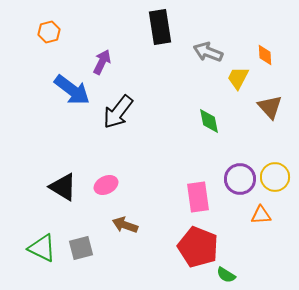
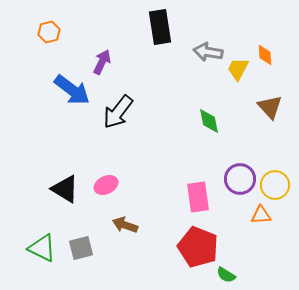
gray arrow: rotated 12 degrees counterclockwise
yellow trapezoid: moved 9 px up
yellow circle: moved 8 px down
black triangle: moved 2 px right, 2 px down
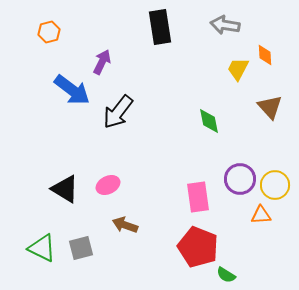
gray arrow: moved 17 px right, 27 px up
pink ellipse: moved 2 px right
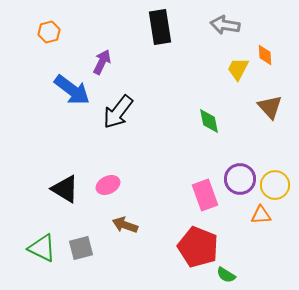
pink rectangle: moved 7 px right, 2 px up; rotated 12 degrees counterclockwise
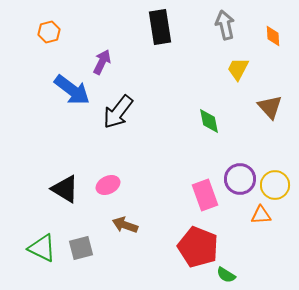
gray arrow: rotated 68 degrees clockwise
orange diamond: moved 8 px right, 19 px up
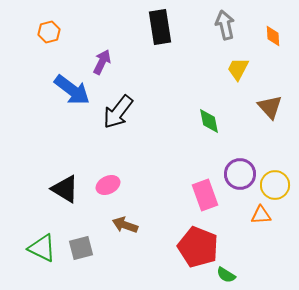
purple circle: moved 5 px up
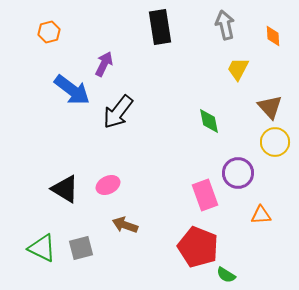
purple arrow: moved 2 px right, 2 px down
purple circle: moved 2 px left, 1 px up
yellow circle: moved 43 px up
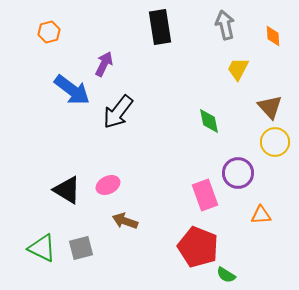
black triangle: moved 2 px right, 1 px down
brown arrow: moved 4 px up
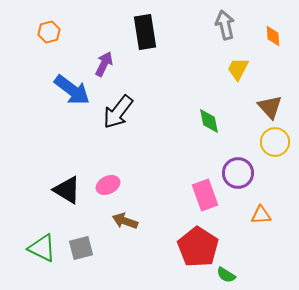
black rectangle: moved 15 px left, 5 px down
red pentagon: rotated 12 degrees clockwise
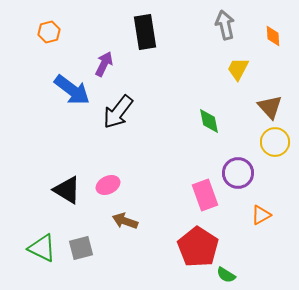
orange triangle: rotated 25 degrees counterclockwise
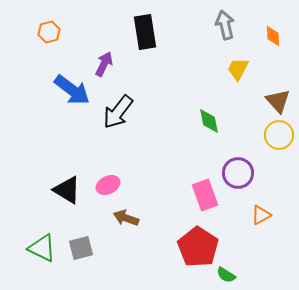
brown triangle: moved 8 px right, 6 px up
yellow circle: moved 4 px right, 7 px up
brown arrow: moved 1 px right, 3 px up
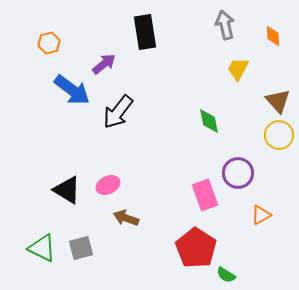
orange hexagon: moved 11 px down
purple arrow: rotated 25 degrees clockwise
red pentagon: moved 2 px left, 1 px down
